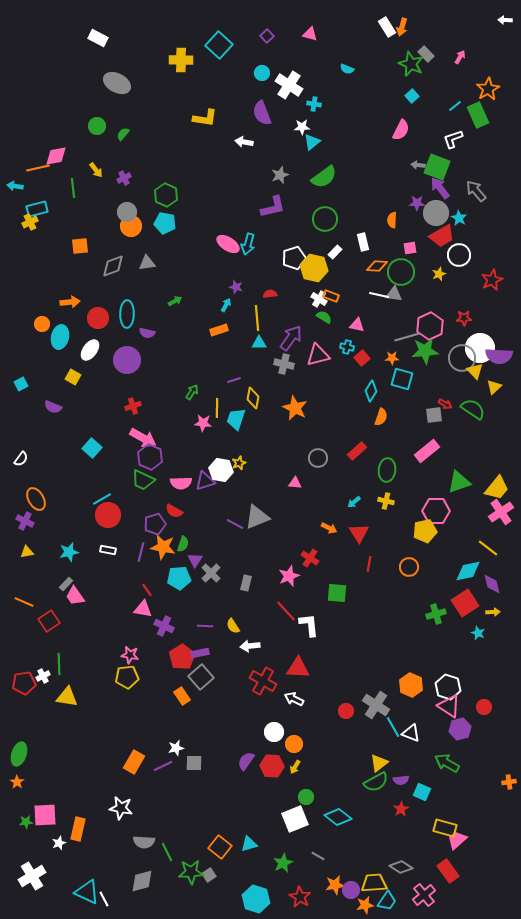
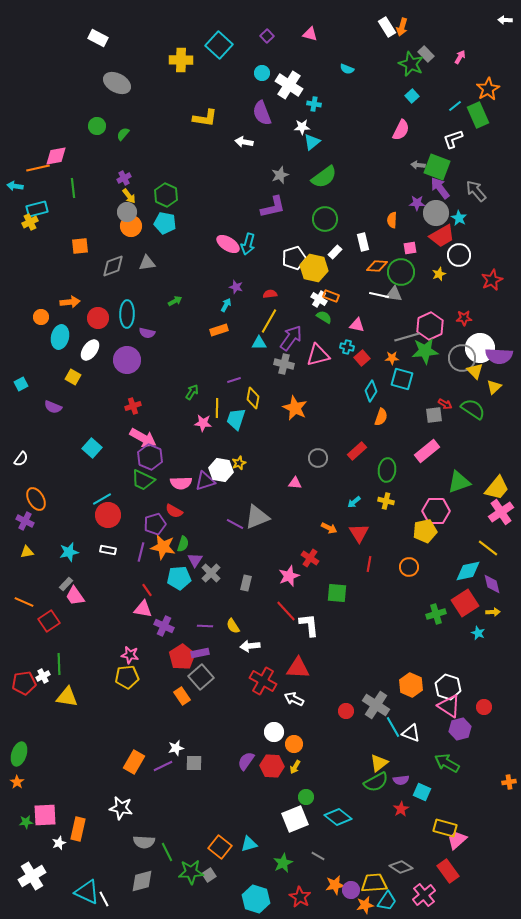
yellow arrow at (96, 170): moved 33 px right, 26 px down
yellow line at (257, 318): moved 12 px right, 3 px down; rotated 35 degrees clockwise
orange circle at (42, 324): moved 1 px left, 7 px up
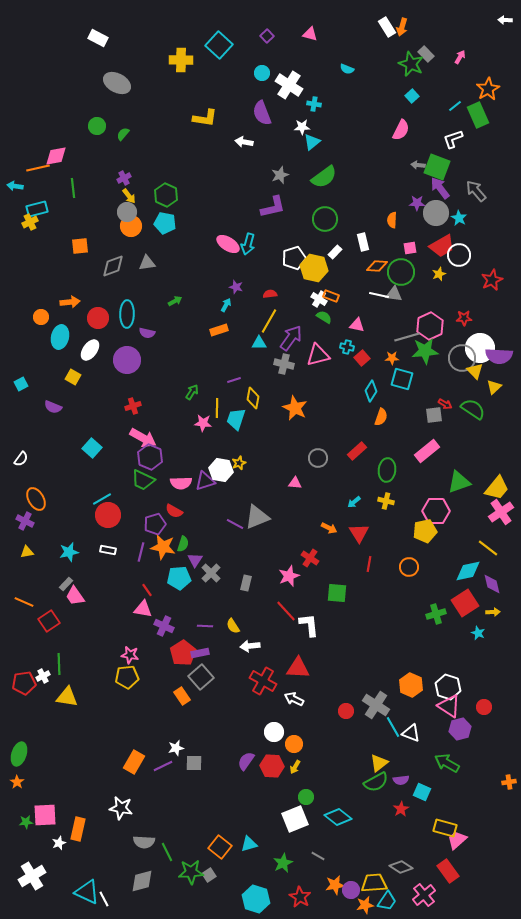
red trapezoid at (442, 236): moved 10 px down
red pentagon at (182, 657): moved 1 px right, 4 px up
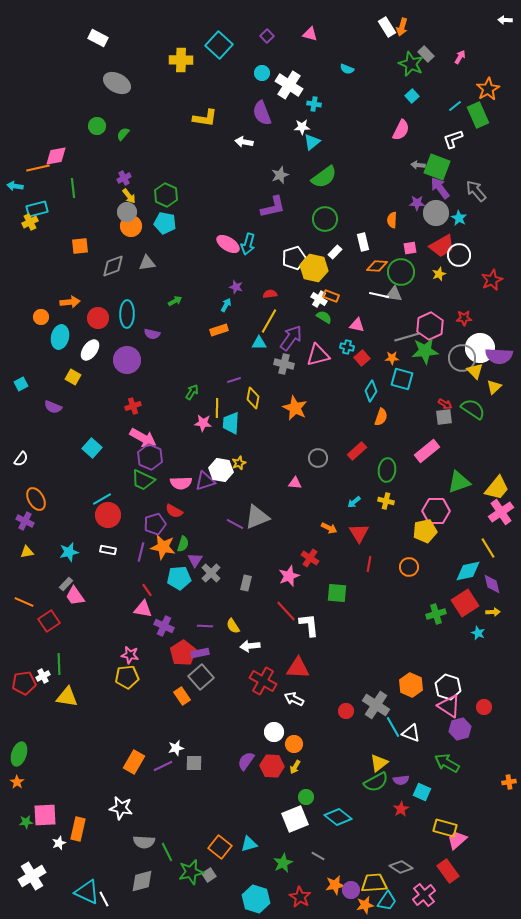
purple semicircle at (147, 333): moved 5 px right, 1 px down
gray square at (434, 415): moved 10 px right, 2 px down
cyan trapezoid at (236, 419): moved 5 px left, 4 px down; rotated 15 degrees counterclockwise
yellow line at (488, 548): rotated 20 degrees clockwise
green star at (191, 872): rotated 10 degrees counterclockwise
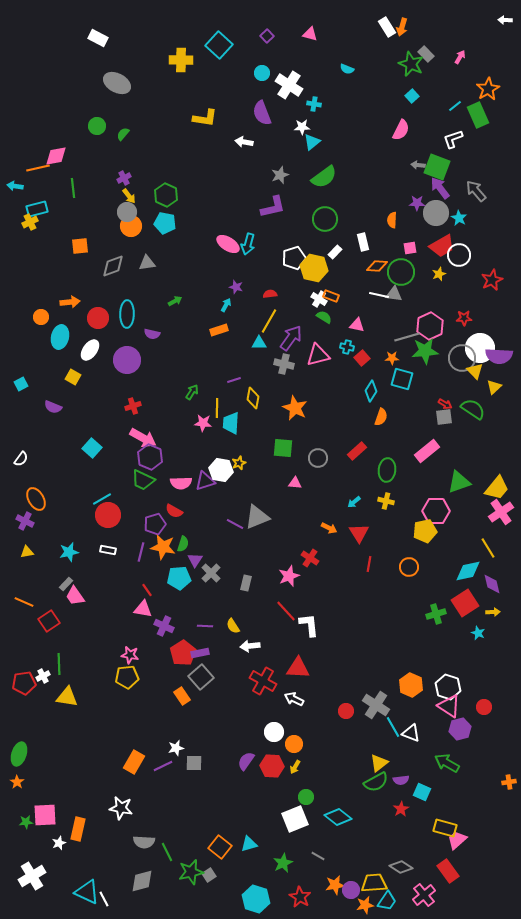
green square at (337, 593): moved 54 px left, 145 px up
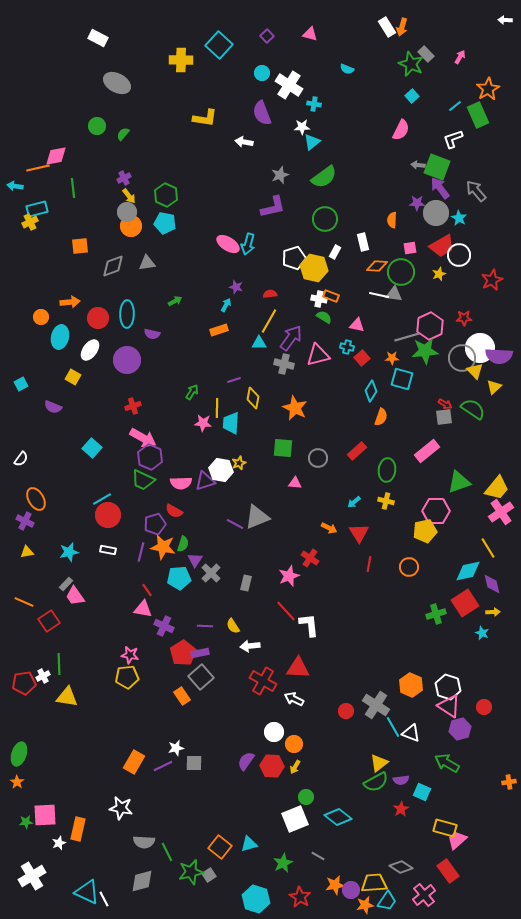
white rectangle at (335, 252): rotated 16 degrees counterclockwise
white cross at (319, 299): rotated 21 degrees counterclockwise
cyan star at (478, 633): moved 4 px right
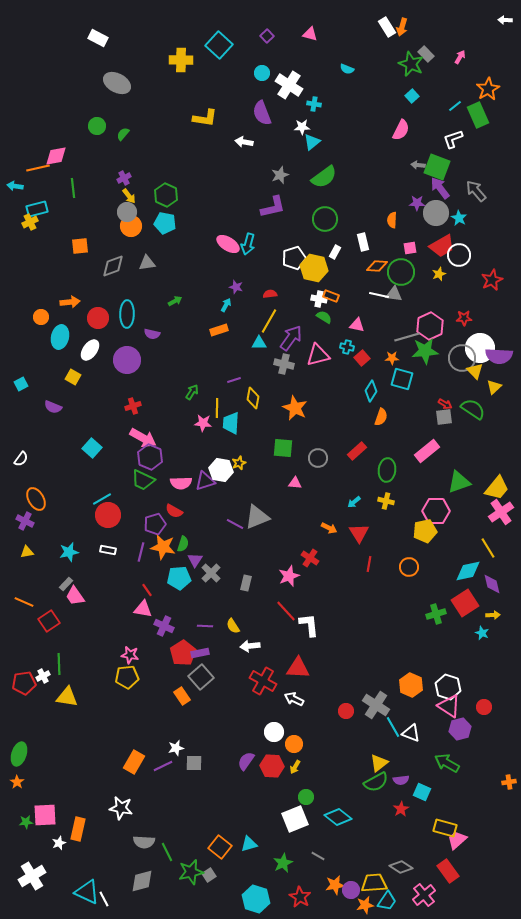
yellow arrow at (493, 612): moved 3 px down
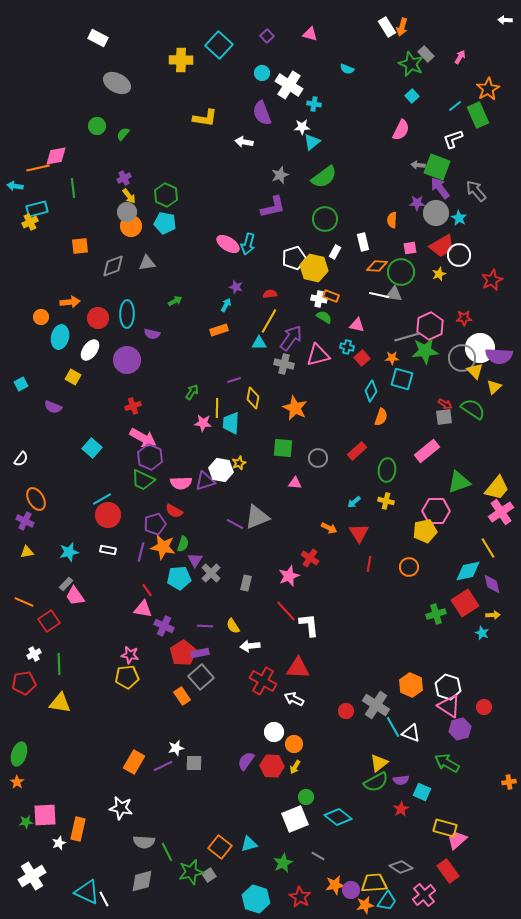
white cross at (43, 676): moved 9 px left, 22 px up
yellow triangle at (67, 697): moved 7 px left, 6 px down
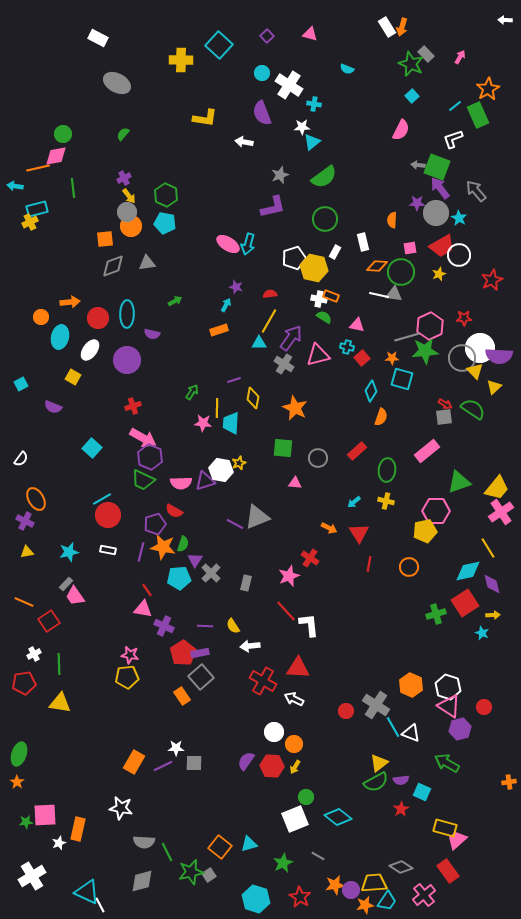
green circle at (97, 126): moved 34 px left, 8 px down
orange square at (80, 246): moved 25 px right, 7 px up
gray cross at (284, 364): rotated 18 degrees clockwise
white star at (176, 748): rotated 14 degrees clockwise
white line at (104, 899): moved 4 px left, 6 px down
